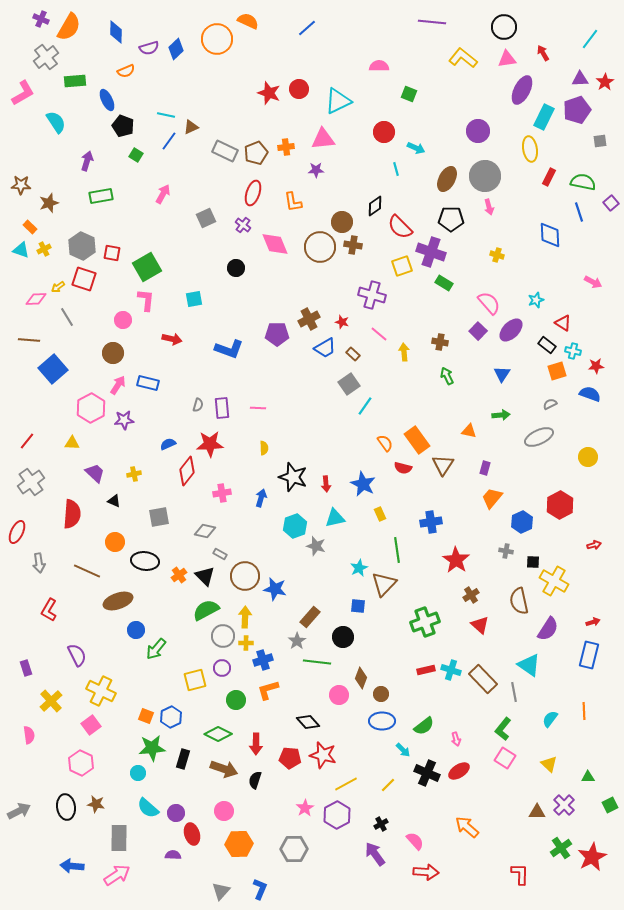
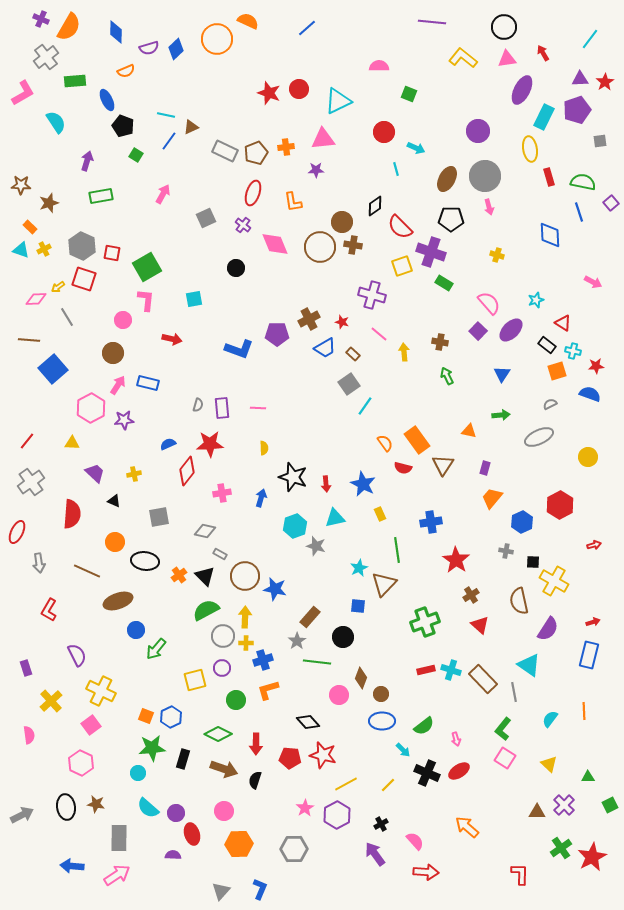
red rectangle at (549, 177): rotated 42 degrees counterclockwise
blue L-shape at (229, 349): moved 10 px right
gray arrow at (19, 811): moved 3 px right, 4 px down
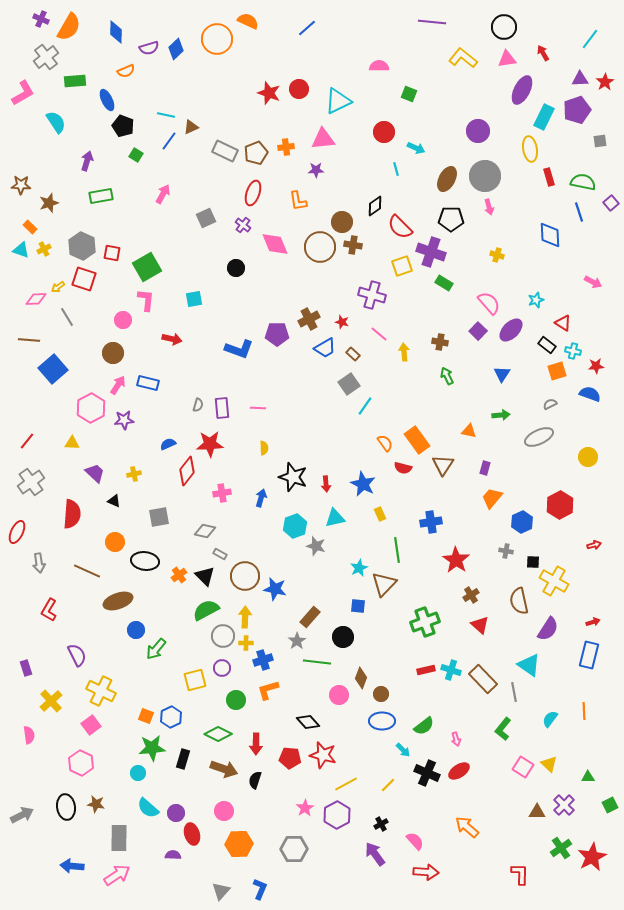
orange L-shape at (293, 202): moved 5 px right, 1 px up
pink square at (505, 758): moved 18 px right, 9 px down
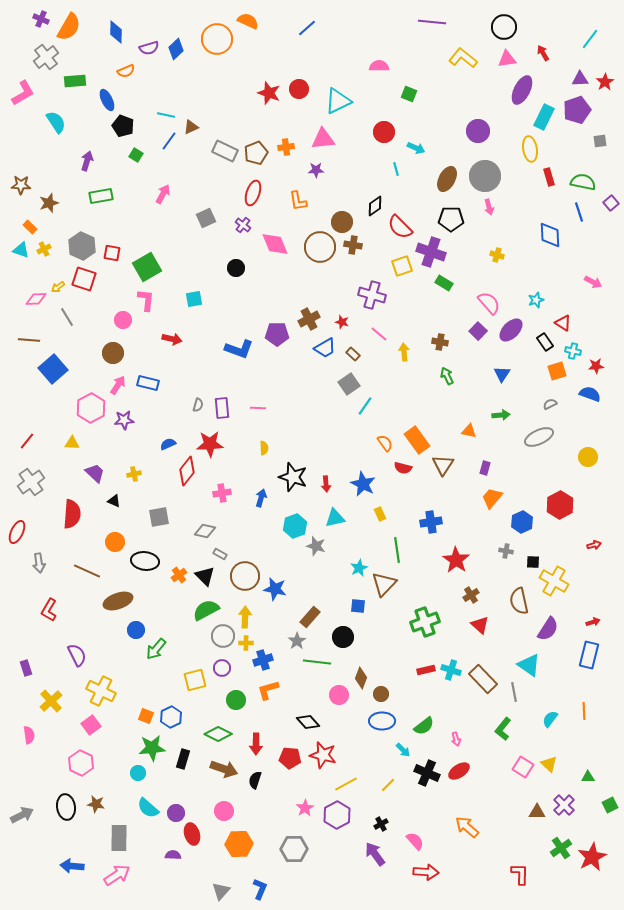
black rectangle at (547, 345): moved 2 px left, 3 px up; rotated 18 degrees clockwise
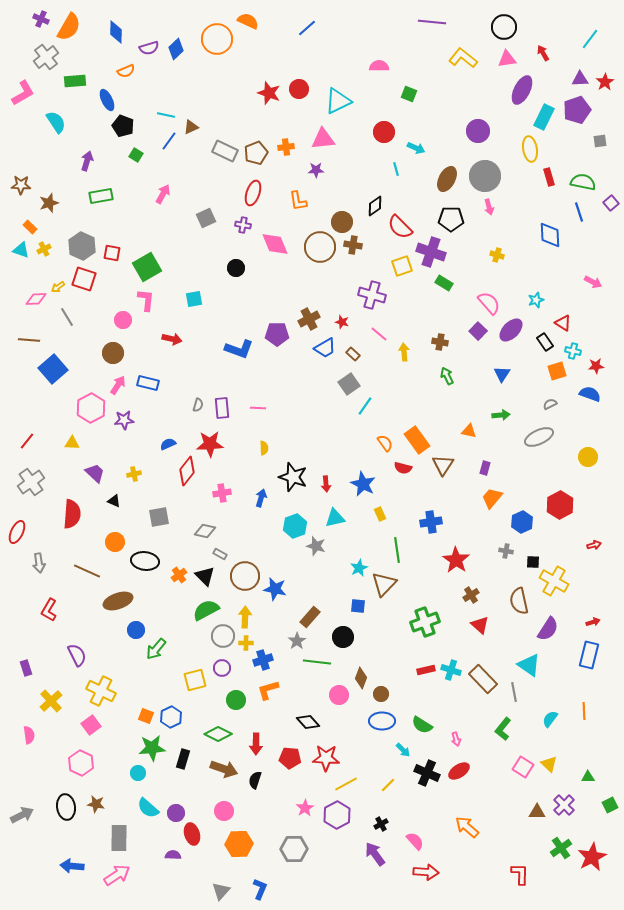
purple cross at (243, 225): rotated 28 degrees counterclockwise
green semicircle at (424, 726): moved 2 px left, 1 px up; rotated 70 degrees clockwise
red star at (323, 755): moved 3 px right, 3 px down; rotated 12 degrees counterclockwise
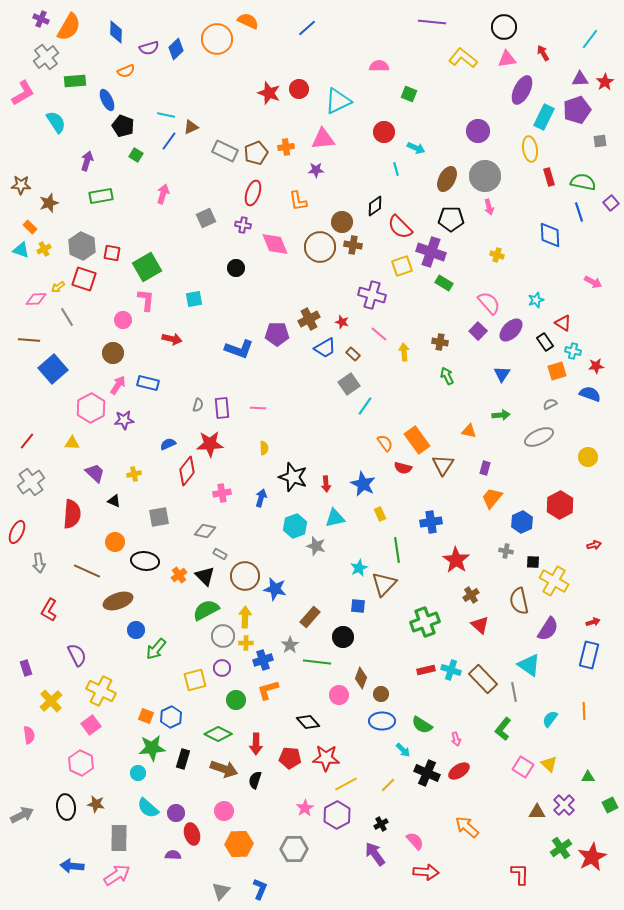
pink arrow at (163, 194): rotated 12 degrees counterclockwise
gray star at (297, 641): moved 7 px left, 4 px down
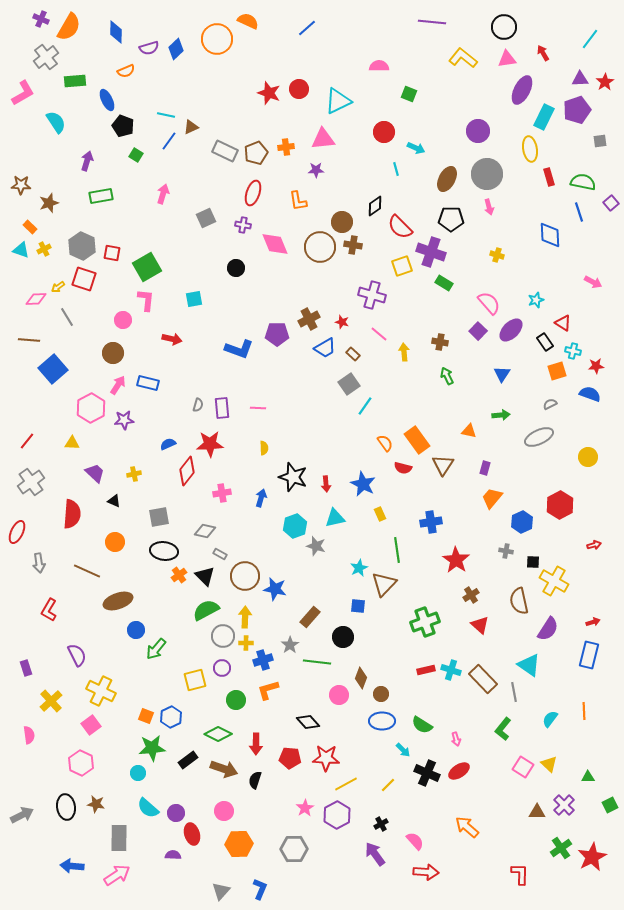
gray circle at (485, 176): moved 2 px right, 2 px up
black ellipse at (145, 561): moved 19 px right, 10 px up
black rectangle at (183, 759): moved 5 px right, 1 px down; rotated 36 degrees clockwise
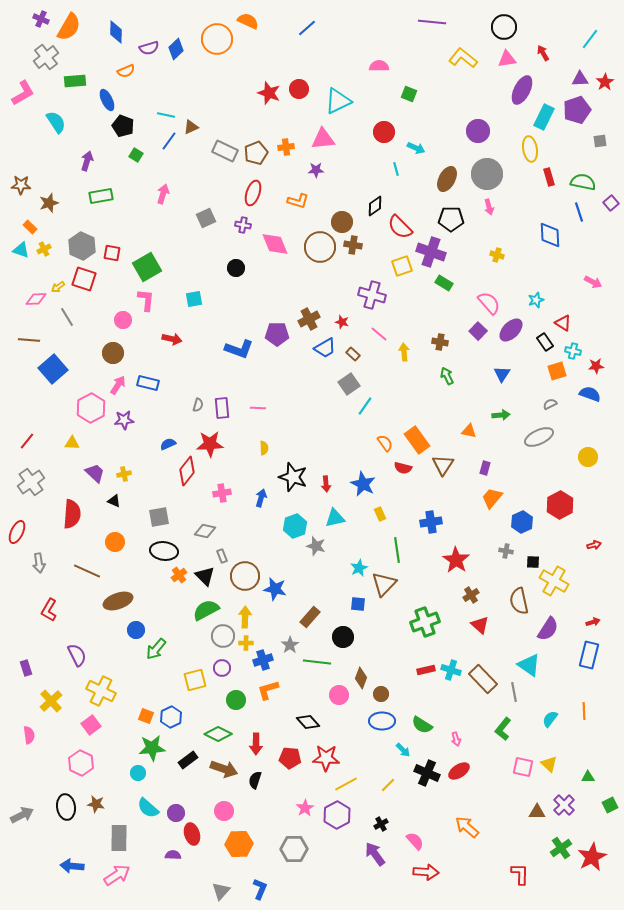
orange L-shape at (298, 201): rotated 65 degrees counterclockwise
yellow cross at (134, 474): moved 10 px left
gray rectangle at (220, 554): moved 2 px right, 2 px down; rotated 40 degrees clockwise
blue square at (358, 606): moved 2 px up
pink square at (523, 767): rotated 20 degrees counterclockwise
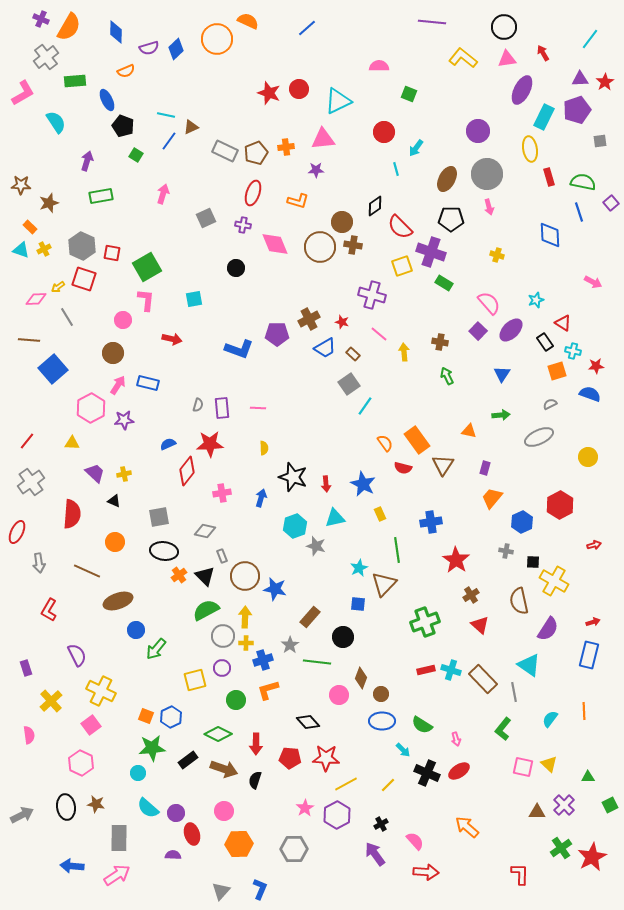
cyan arrow at (416, 148): rotated 102 degrees clockwise
